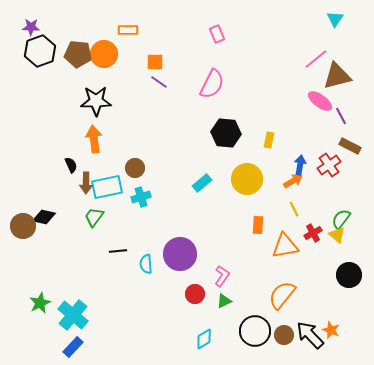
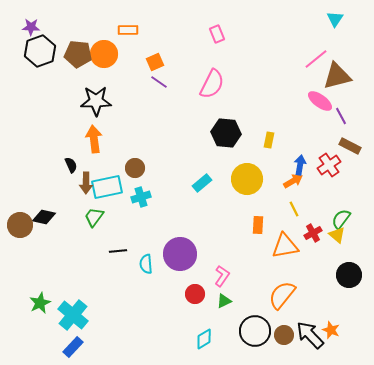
orange square at (155, 62): rotated 24 degrees counterclockwise
brown circle at (23, 226): moved 3 px left, 1 px up
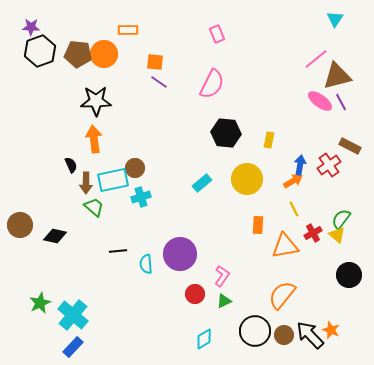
orange square at (155, 62): rotated 30 degrees clockwise
purple line at (341, 116): moved 14 px up
cyan rectangle at (107, 187): moved 6 px right, 7 px up
black diamond at (44, 217): moved 11 px right, 19 px down
green trapezoid at (94, 217): moved 10 px up; rotated 95 degrees clockwise
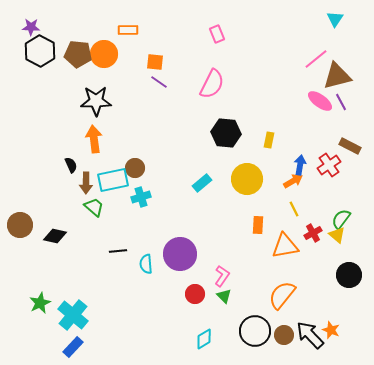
black hexagon at (40, 51): rotated 12 degrees counterclockwise
green triangle at (224, 301): moved 5 px up; rotated 49 degrees counterclockwise
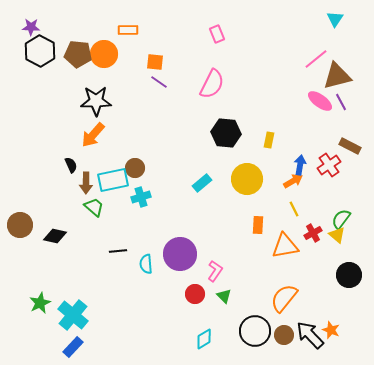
orange arrow at (94, 139): moved 1 px left, 4 px up; rotated 132 degrees counterclockwise
pink L-shape at (222, 276): moved 7 px left, 5 px up
orange semicircle at (282, 295): moved 2 px right, 3 px down
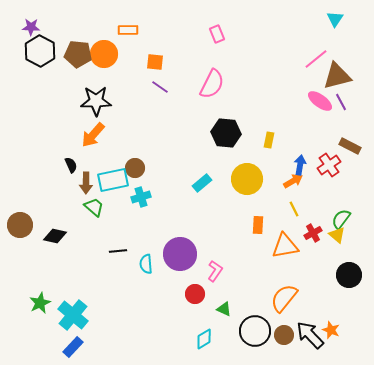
purple line at (159, 82): moved 1 px right, 5 px down
green triangle at (224, 296): moved 13 px down; rotated 21 degrees counterclockwise
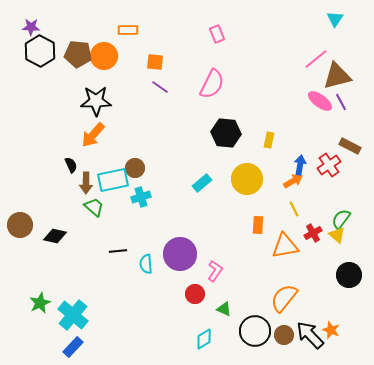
orange circle at (104, 54): moved 2 px down
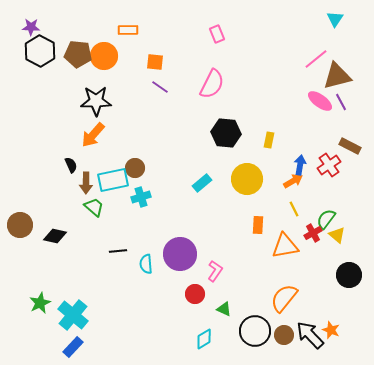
green semicircle at (341, 219): moved 15 px left
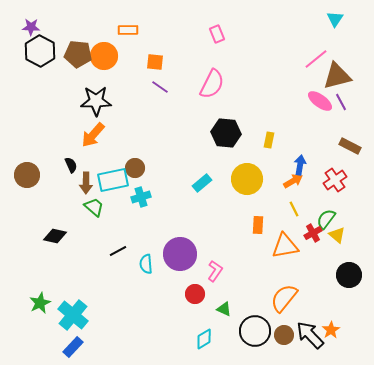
red cross at (329, 165): moved 6 px right, 15 px down
brown circle at (20, 225): moved 7 px right, 50 px up
black line at (118, 251): rotated 24 degrees counterclockwise
orange star at (331, 330): rotated 18 degrees clockwise
